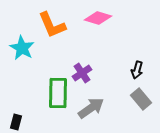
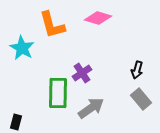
orange L-shape: rotated 8 degrees clockwise
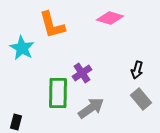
pink diamond: moved 12 px right
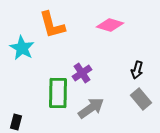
pink diamond: moved 7 px down
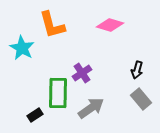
black rectangle: moved 19 px right, 7 px up; rotated 42 degrees clockwise
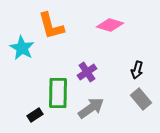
orange L-shape: moved 1 px left, 1 px down
purple cross: moved 5 px right, 1 px up
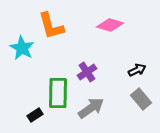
black arrow: rotated 132 degrees counterclockwise
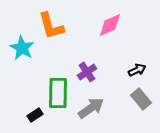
pink diamond: rotated 40 degrees counterclockwise
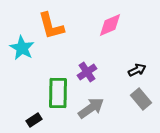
black rectangle: moved 1 px left, 5 px down
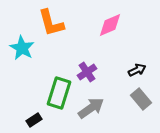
orange L-shape: moved 3 px up
green rectangle: moved 1 px right; rotated 16 degrees clockwise
